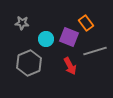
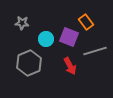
orange rectangle: moved 1 px up
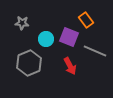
orange rectangle: moved 2 px up
gray line: rotated 40 degrees clockwise
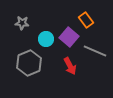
purple square: rotated 18 degrees clockwise
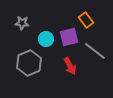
purple square: rotated 36 degrees clockwise
gray line: rotated 15 degrees clockwise
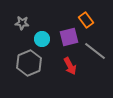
cyan circle: moved 4 px left
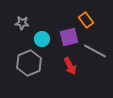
gray line: rotated 10 degrees counterclockwise
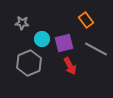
purple square: moved 5 px left, 6 px down
gray line: moved 1 px right, 2 px up
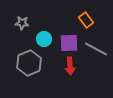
cyan circle: moved 2 px right
purple square: moved 5 px right; rotated 12 degrees clockwise
red arrow: rotated 24 degrees clockwise
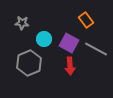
purple square: rotated 30 degrees clockwise
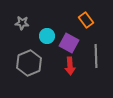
cyan circle: moved 3 px right, 3 px up
gray line: moved 7 px down; rotated 60 degrees clockwise
